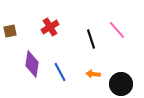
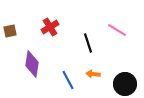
pink line: rotated 18 degrees counterclockwise
black line: moved 3 px left, 4 px down
blue line: moved 8 px right, 8 px down
black circle: moved 4 px right
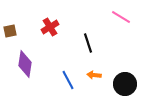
pink line: moved 4 px right, 13 px up
purple diamond: moved 7 px left
orange arrow: moved 1 px right, 1 px down
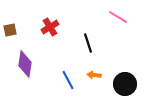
pink line: moved 3 px left
brown square: moved 1 px up
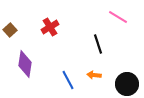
brown square: rotated 32 degrees counterclockwise
black line: moved 10 px right, 1 px down
black circle: moved 2 px right
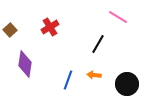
black line: rotated 48 degrees clockwise
blue line: rotated 48 degrees clockwise
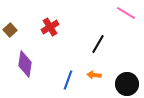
pink line: moved 8 px right, 4 px up
